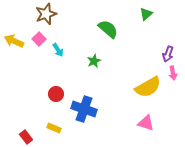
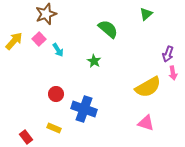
yellow arrow: rotated 108 degrees clockwise
green star: rotated 16 degrees counterclockwise
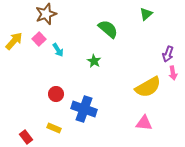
pink triangle: moved 2 px left; rotated 12 degrees counterclockwise
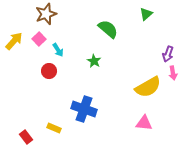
red circle: moved 7 px left, 23 px up
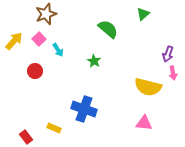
green triangle: moved 3 px left
red circle: moved 14 px left
yellow semicircle: rotated 44 degrees clockwise
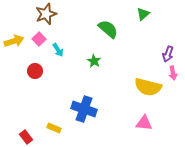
yellow arrow: rotated 30 degrees clockwise
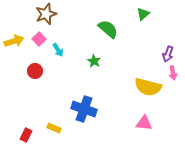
red rectangle: moved 2 px up; rotated 64 degrees clockwise
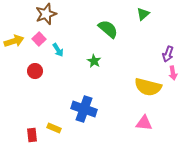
red rectangle: moved 6 px right; rotated 32 degrees counterclockwise
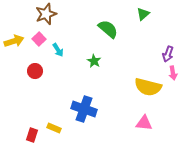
red rectangle: rotated 24 degrees clockwise
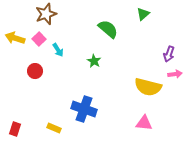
yellow arrow: moved 1 px right, 3 px up; rotated 144 degrees counterclockwise
purple arrow: moved 1 px right
pink arrow: moved 2 px right, 1 px down; rotated 88 degrees counterclockwise
red rectangle: moved 17 px left, 6 px up
